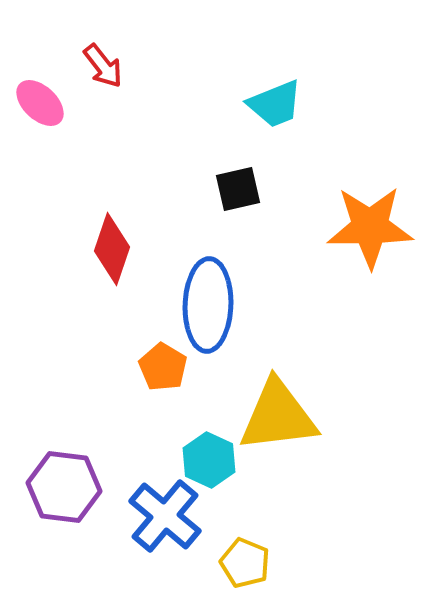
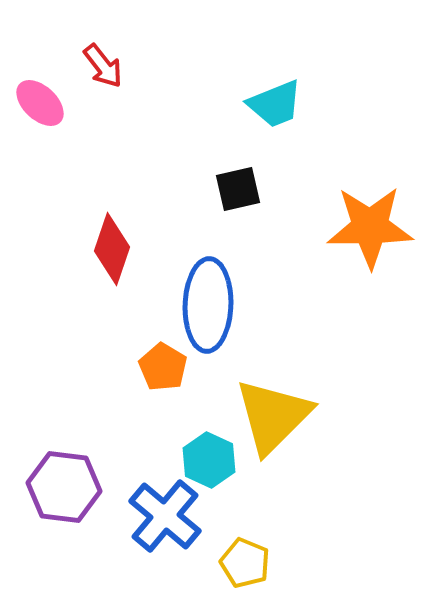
yellow triangle: moved 5 px left; rotated 38 degrees counterclockwise
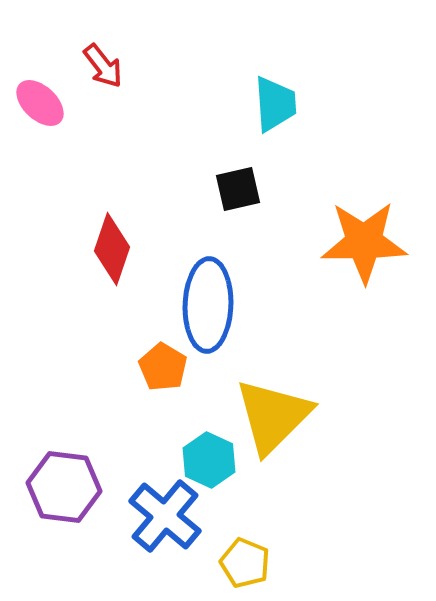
cyan trapezoid: rotated 72 degrees counterclockwise
orange star: moved 6 px left, 15 px down
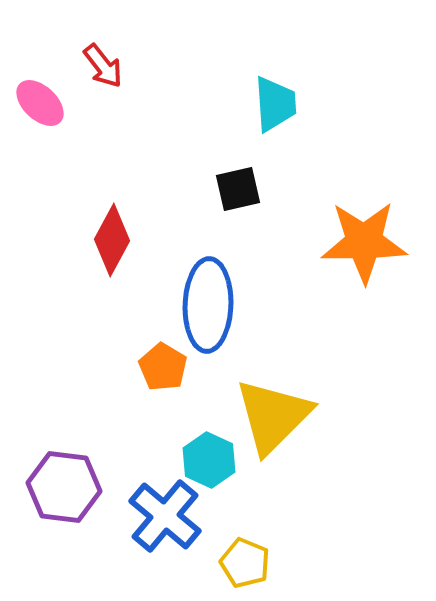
red diamond: moved 9 px up; rotated 10 degrees clockwise
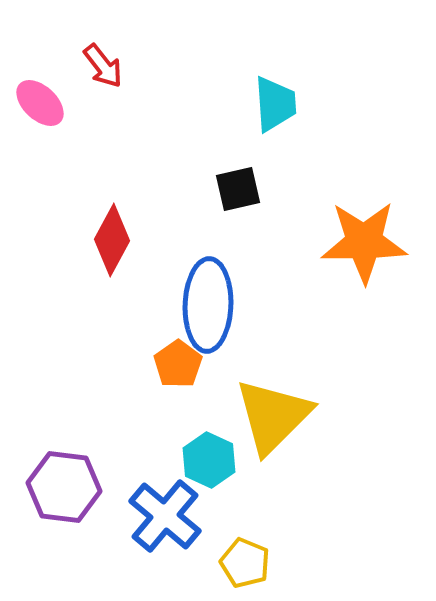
orange pentagon: moved 15 px right, 3 px up; rotated 6 degrees clockwise
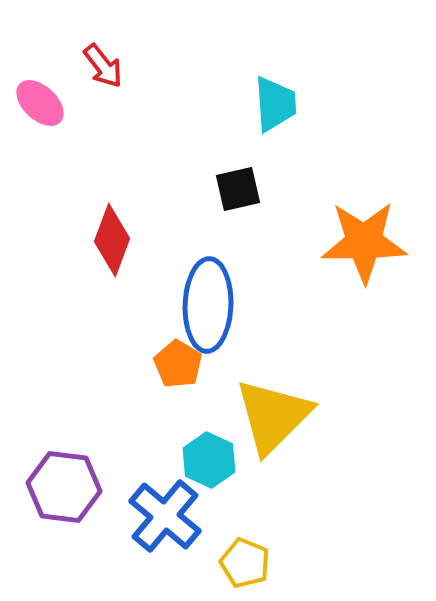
red diamond: rotated 8 degrees counterclockwise
orange pentagon: rotated 6 degrees counterclockwise
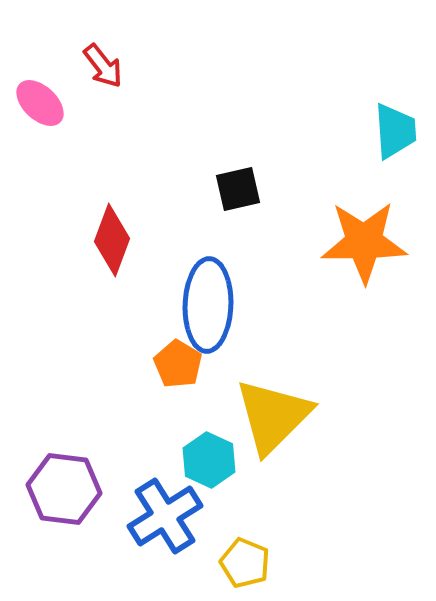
cyan trapezoid: moved 120 px right, 27 px down
purple hexagon: moved 2 px down
blue cross: rotated 18 degrees clockwise
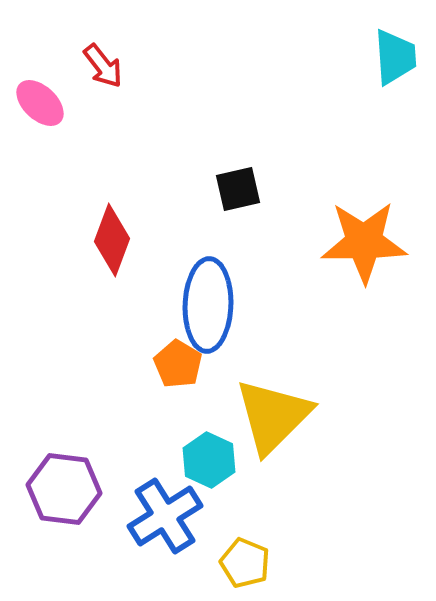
cyan trapezoid: moved 74 px up
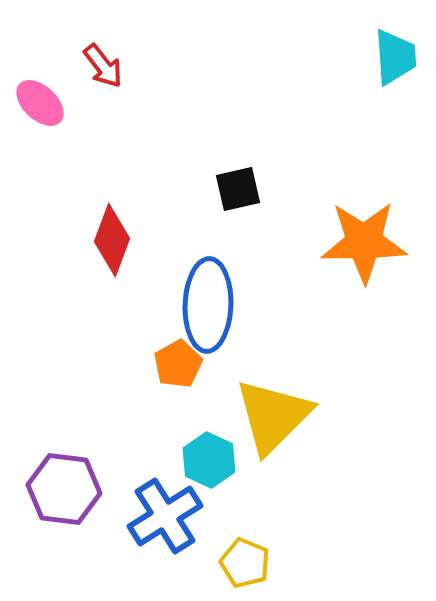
orange pentagon: rotated 12 degrees clockwise
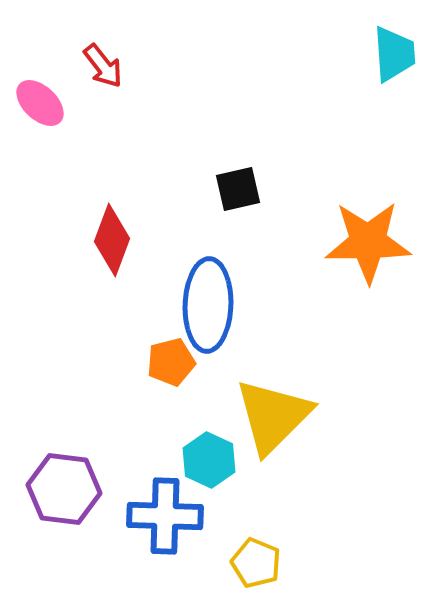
cyan trapezoid: moved 1 px left, 3 px up
orange star: moved 4 px right
orange pentagon: moved 7 px left, 2 px up; rotated 15 degrees clockwise
blue cross: rotated 34 degrees clockwise
yellow pentagon: moved 11 px right
